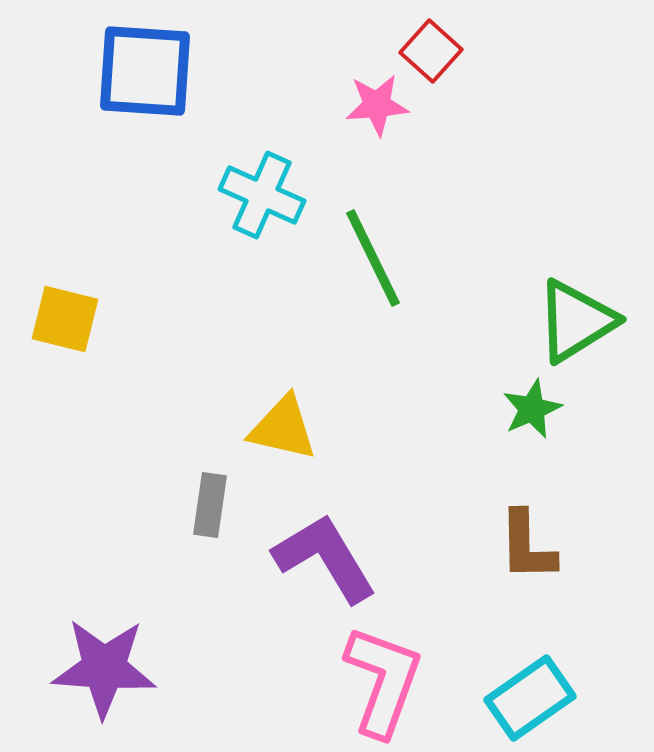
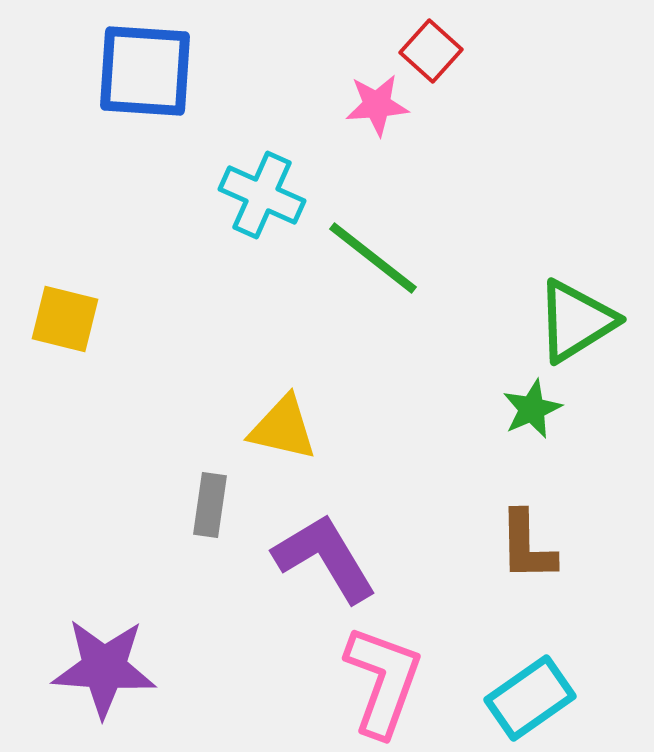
green line: rotated 26 degrees counterclockwise
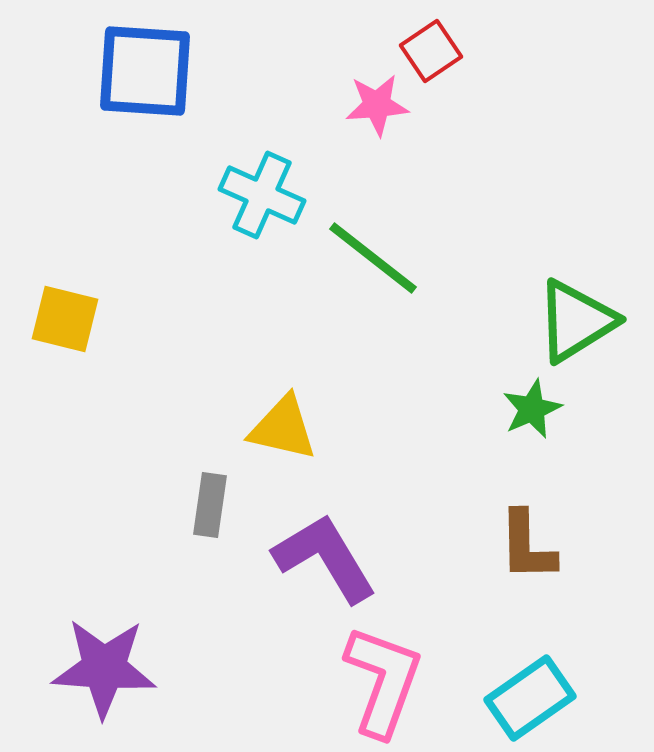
red square: rotated 14 degrees clockwise
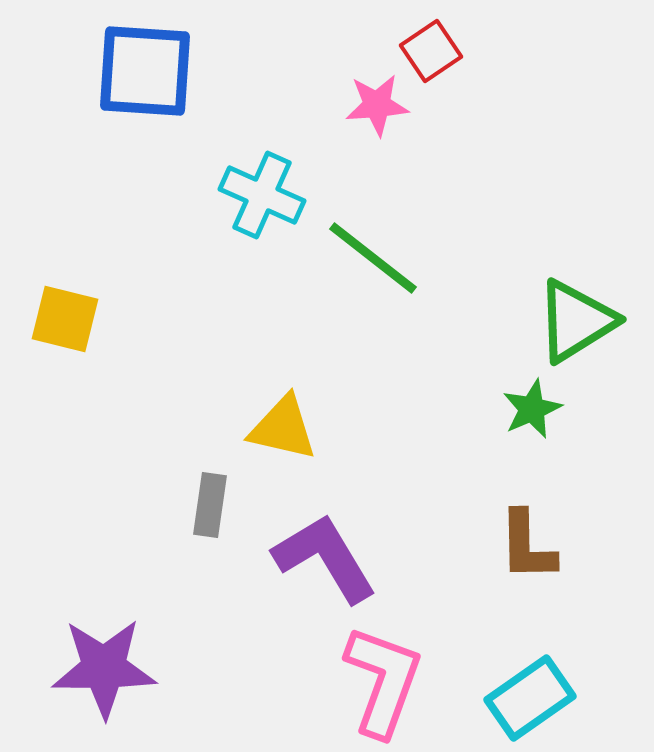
purple star: rotated 4 degrees counterclockwise
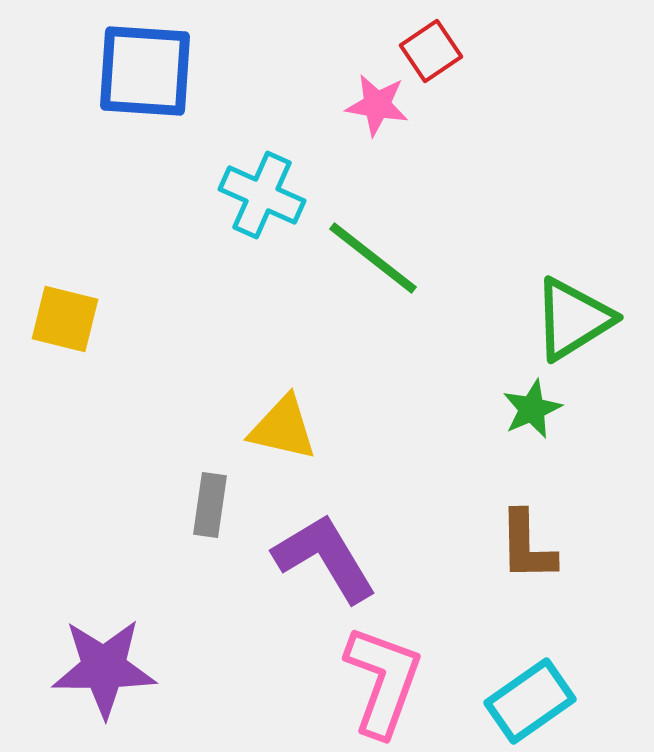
pink star: rotated 14 degrees clockwise
green triangle: moved 3 px left, 2 px up
cyan rectangle: moved 3 px down
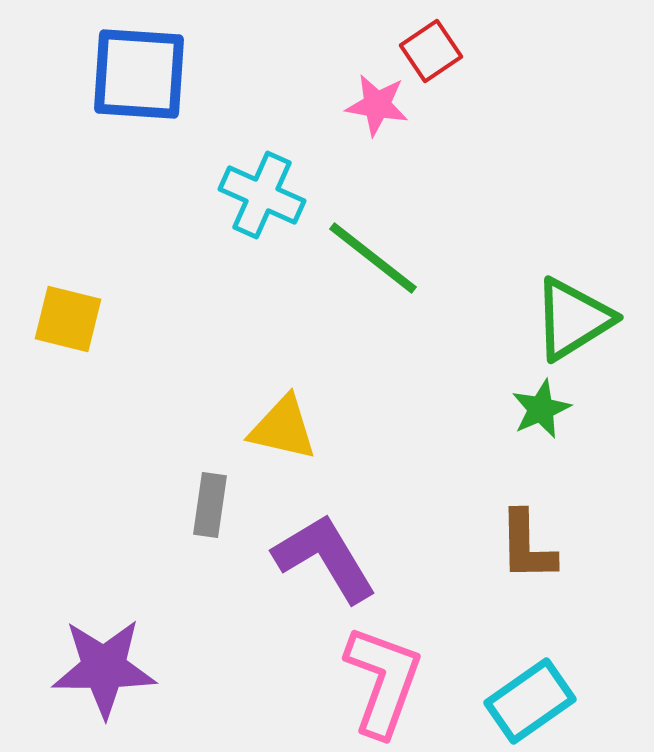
blue square: moved 6 px left, 3 px down
yellow square: moved 3 px right
green star: moved 9 px right
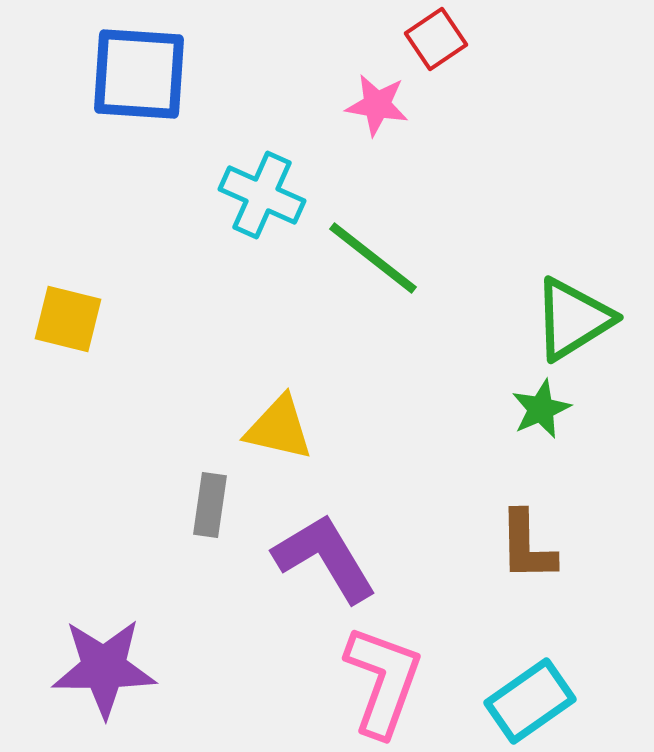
red square: moved 5 px right, 12 px up
yellow triangle: moved 4 px left
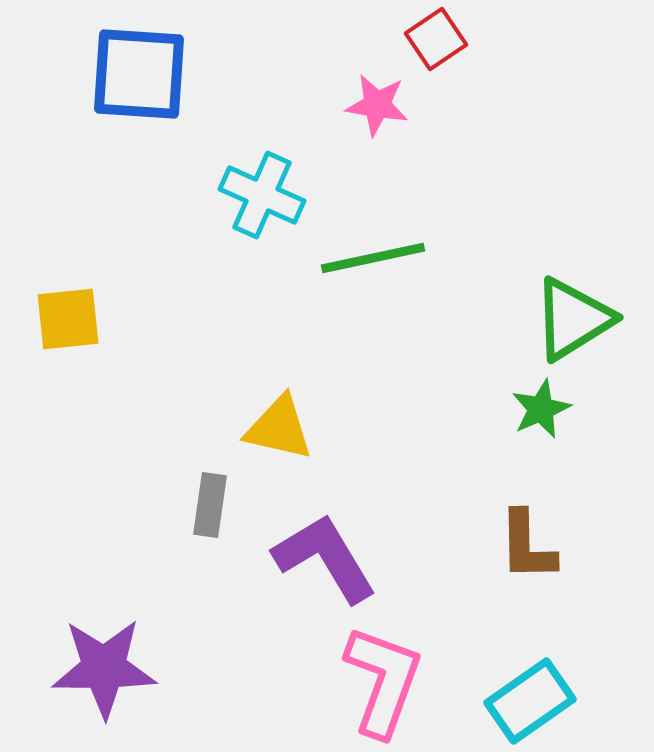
green line: rotated 50 degrees counterclockwise
yellow square: rotated 20 degrees counterclockwise
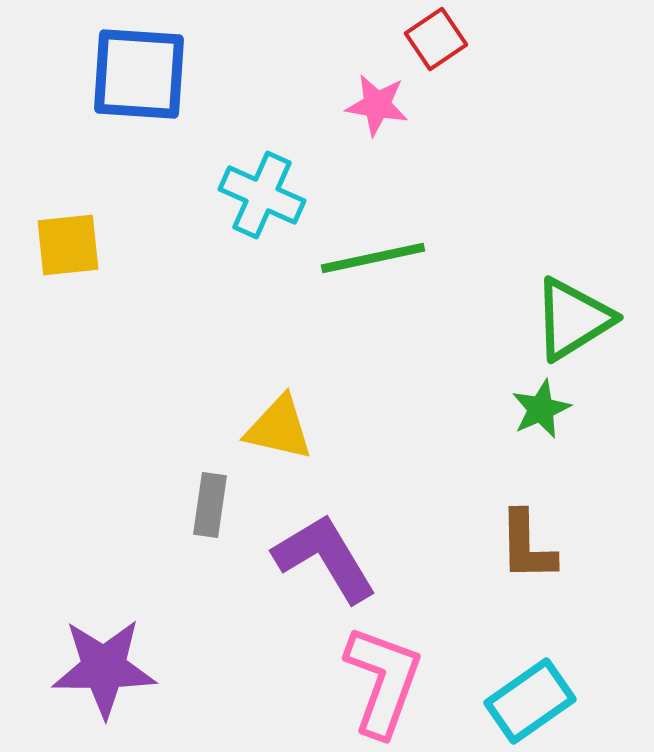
yellow square: moved 74 px up
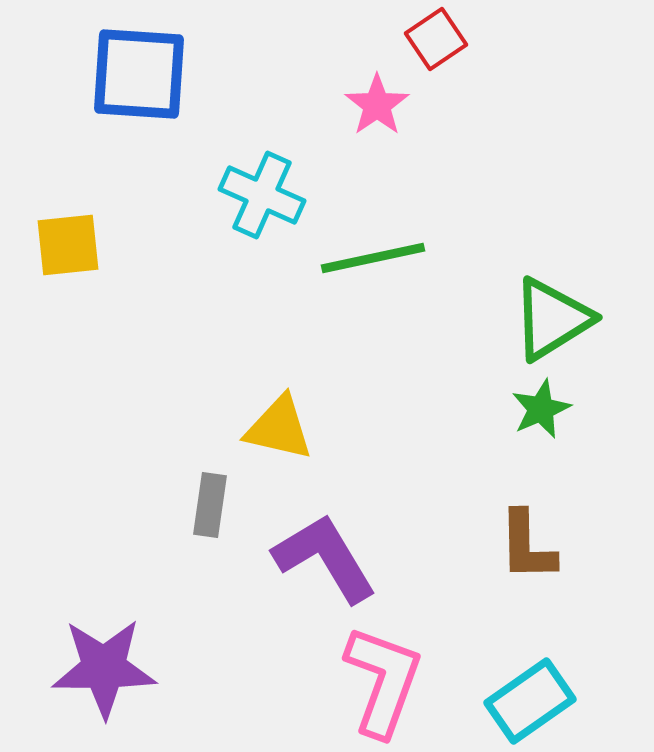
pink star: rotated 28 degrees clockwise
green triangle: moved 21 px left
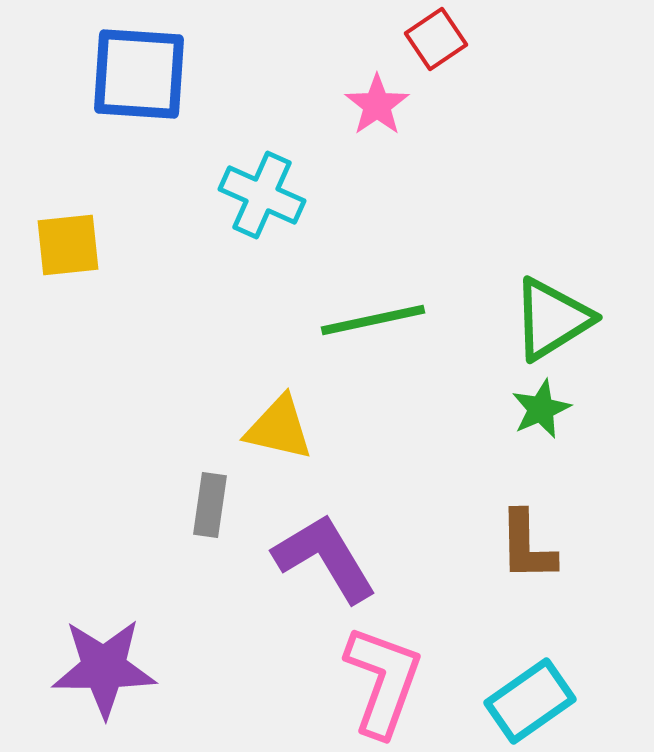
green line: moved 62 px down
